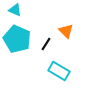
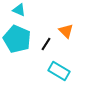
cyan triangle: moved 4 px right
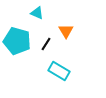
cyan triangle: moved 18 px right, 3 px down
orange triangle: rotated 14 degrees clockwise
cyan pentagon: moved 2 px down; rotated 8 degrees counterclockwise
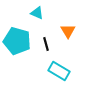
orange triangle: moved 2 px right
black line: rotated 48 degrees counterclockwise
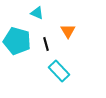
cyan rectangle: rotated 15 degrees clockwise
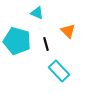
orange triangle: rotated 14 degrees counterclockwise
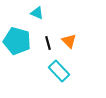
orange triangle: moved 1 px right, 10 px down
black line: moved 2 px right, 1 px up
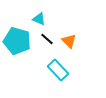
cyan triangle: moved 2 px right, 6 px down
black line: moved 1 px left, 4 px up; rotated 32 degrees counterclockwise
cyan rectangle: moved 1 px left, 1 px up
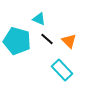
cyan rectangle: moved 4 px right
